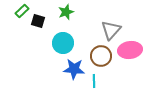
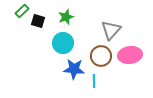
green star: moved 5 px down
pink ellipse: moved 5 px down
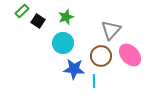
black square: rotated 16 degrees clockwise
pink ellipse: rotated 55 degrees clockwise
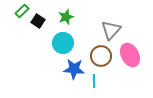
pink ellipse: rotated 15 degrees clockwise
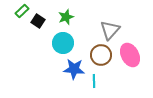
gray triangle: moved 1 px left
brown circle: moved 1 px up
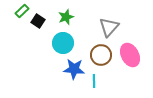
gray triangle: moved 1 px left, 3 px up
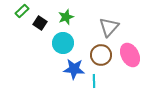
black square: moved 2 px right, 2 px down
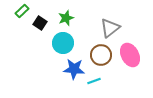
green star: moved 1 px down
gray triangle: moved 1 px right, 1 px down; rotated 10 degrees clockwise
cyan line: rotated 72 degrees clockwise
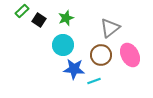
black square: moved 1 px left, 3 px up
cyan circle: moved 2 px down
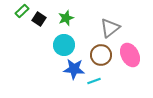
black square: moved 1 px up
cyan circle: moved 1 px right
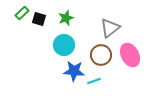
green rectangle: moved 2 px down
black square: rotated 16 degrees counterclockwise
blue star: moved 2 px down
